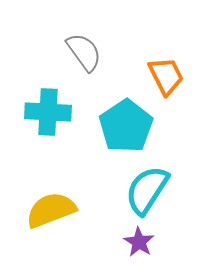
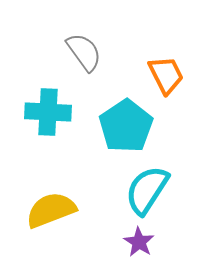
orange trapezoid: moved 1 px up
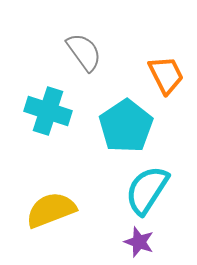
cyan cross: moved 1 px up; rotated 15 degrees clockwise
purple star: rotated 12 degrees counterclockwise
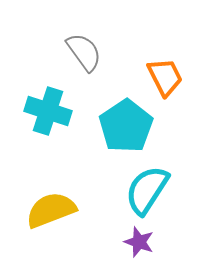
orange trapezoid: moved 1 px left, 2 px down
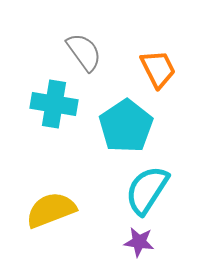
orange trapezoid: moved 7 px left, 8 px up
cyan cross: moved 6 px right, 7 px up; rotated 9 degrees counterclockwise
purple star: rotated 12 degrees counterclockwise
